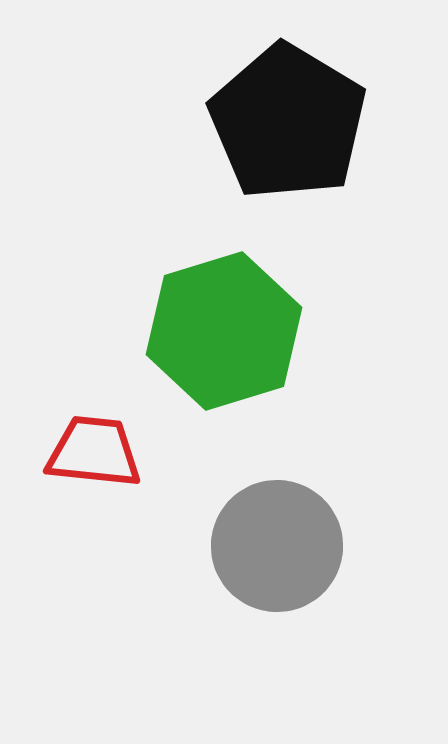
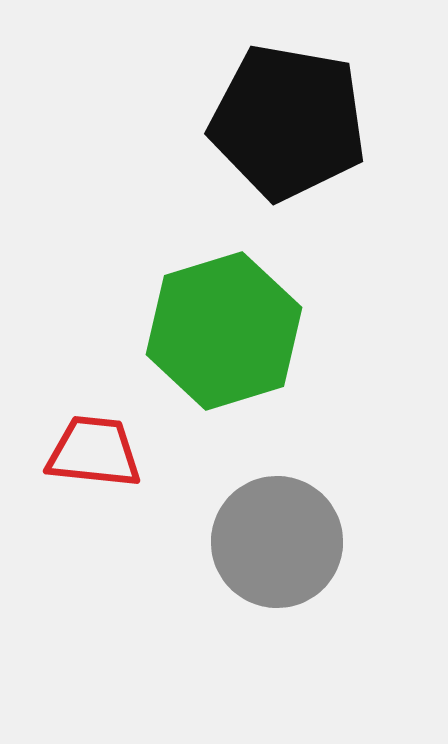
black pentagon: rotated 21 degrees counterclockwise
gray circle: moved 4 px up
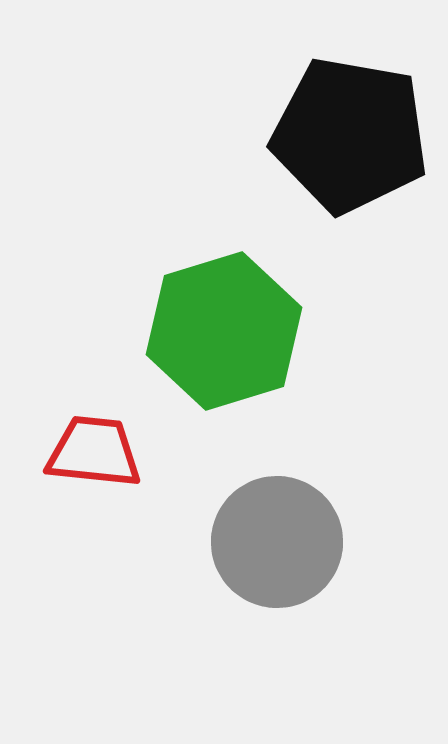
black pentagon: moved 62 px right, 13 px down
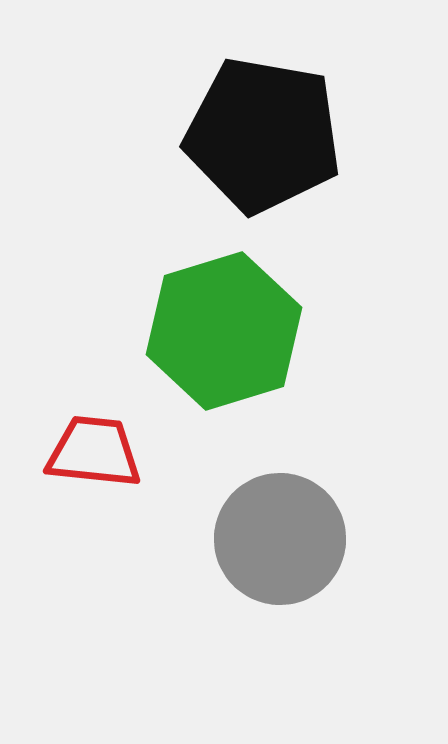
black pentagon: moved 87 px left
gray circle: moved 3 px right, 3 px up
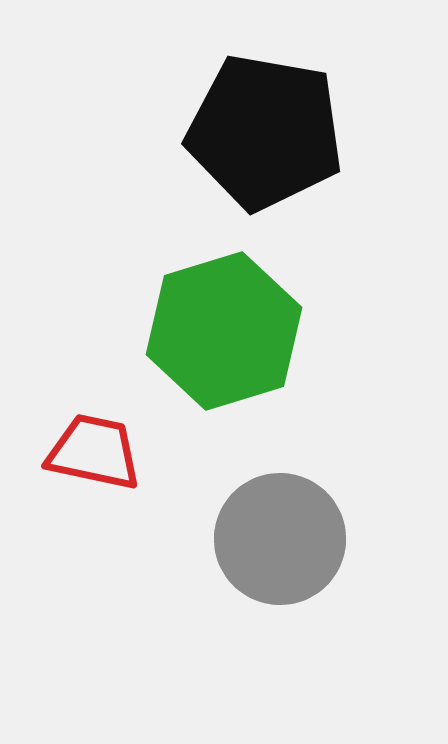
black pentagon: moved 2 px right, 3 px up
red trapezoid: rotated 6 degrees clockwise
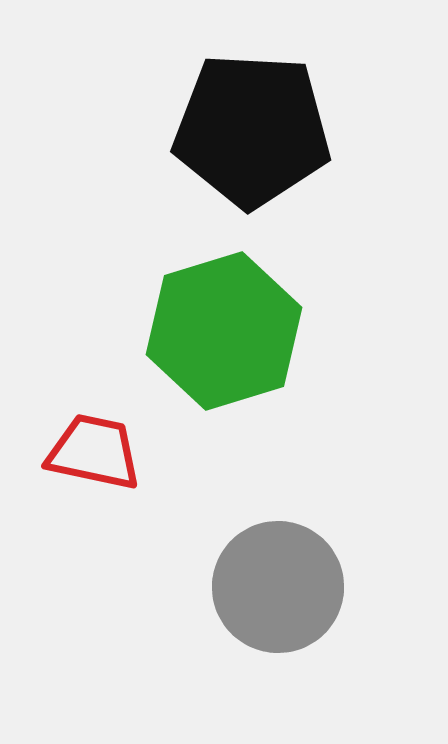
black pentagon: moved 13 px left, 2 px up; rotated 7 degrees counterclockwise
gray circle: moved 2 px left, 48 px down
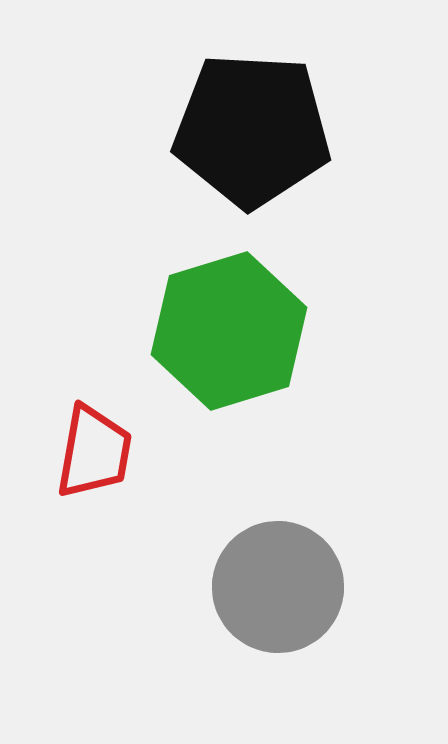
green hexagon: moved 5 px right
red trapezoid: rotated 88 degrees clockwise
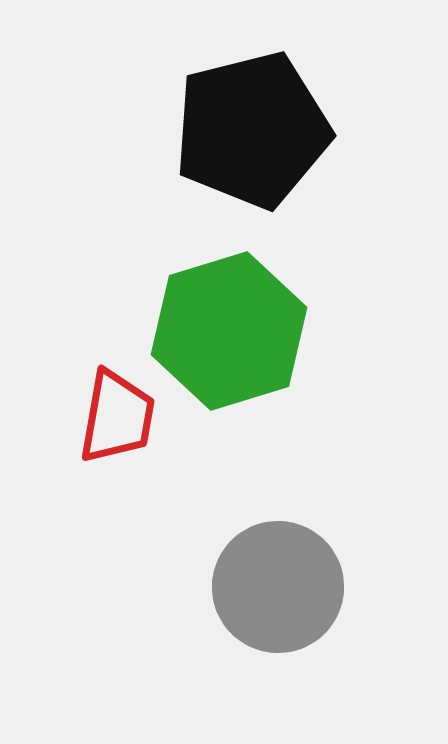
black pentagon: rotated 17 degrees counterclockwise
red trapezoid: moved 23 px right, 35 px up
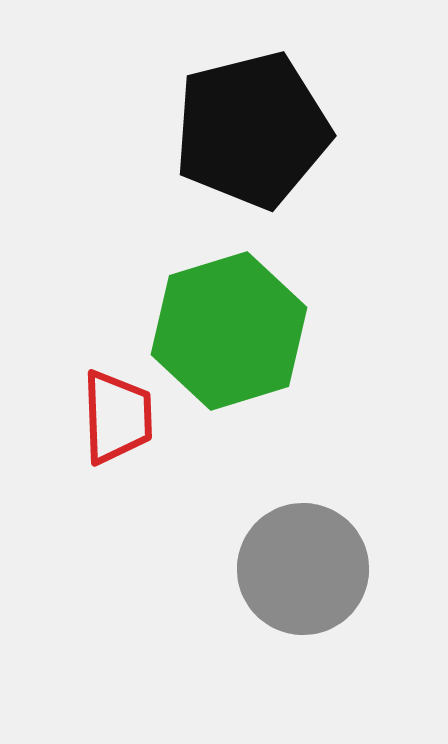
red trapezoid: rotated 12 degrees counterclockwise
gray circle: moved 25 px right, 18 px up
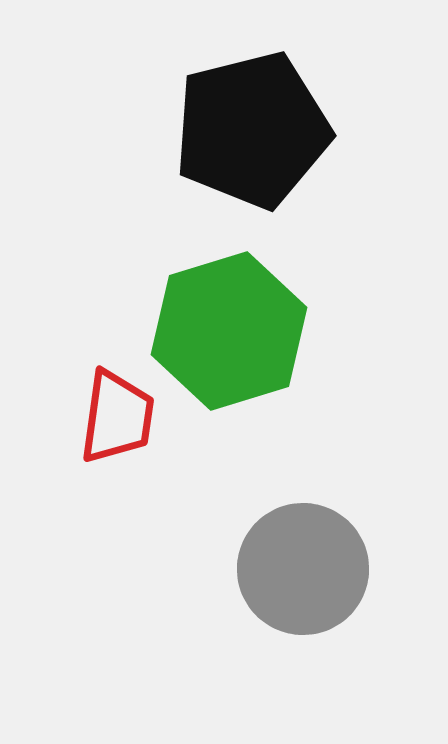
red trapezoid: rotated 10 degrees clockwise
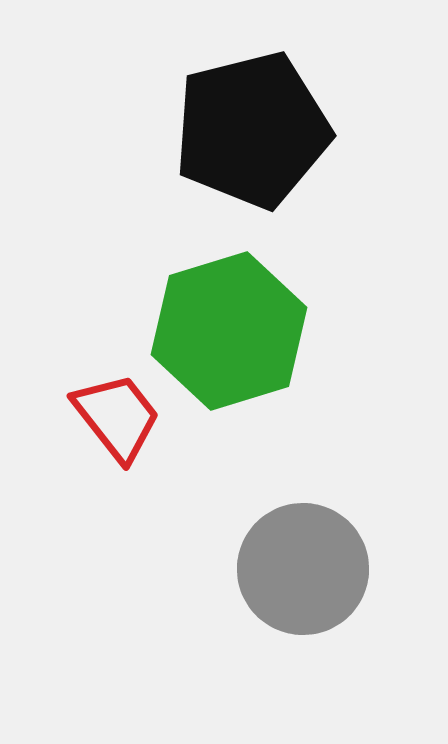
red trapezoid: rotated 46 degrees counterclockwise
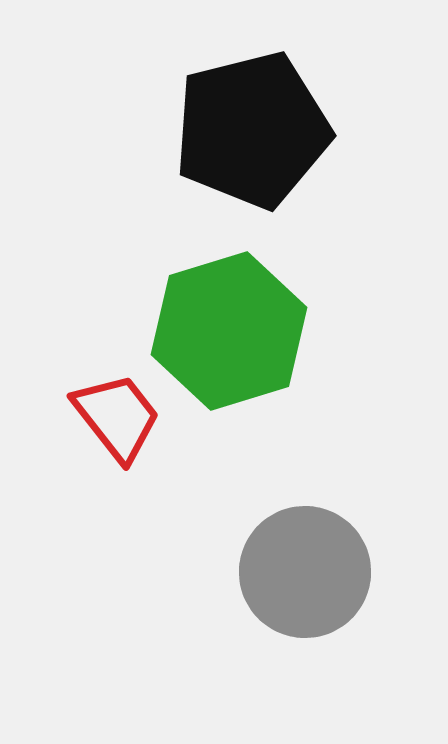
gray circle: moved 2 px right, 3 px down
